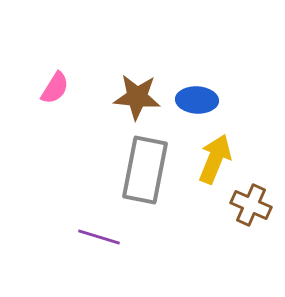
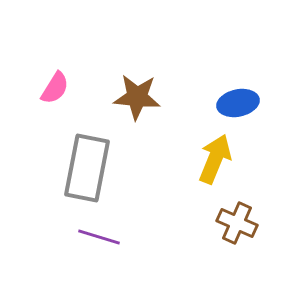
blue ellipse: moved 41 px right, 3 px down; rotated 15 degrees counterclockwise
gray rectangle: moved 58 px left, 2 px up
brown cross: moved 14 px left, 18 px down
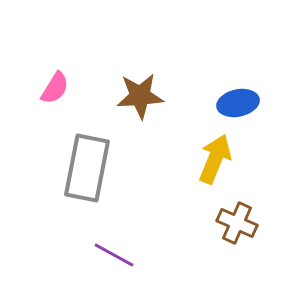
brown star: moved 3 px right, 1 px up; rotated 9 degrees counterclockwise
purple line: moved 15 px right, 18 px down; rotated 12 degrees clockwise
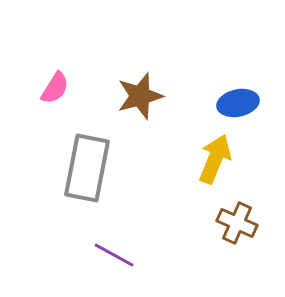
brown star: rotated 12 degrees counterclockwise
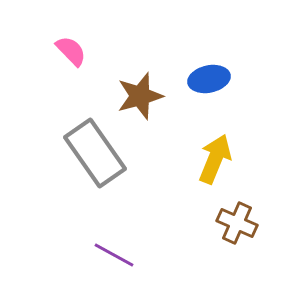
pink semicircle: moved 16 px right, 37 px up; rotated 76 degrees counterclockwise
blue ellipse: moved 29 px left, 24 px up
gray rectangle: moved 8 px right, 15 px up; rotated 46 degrees counterclockwise
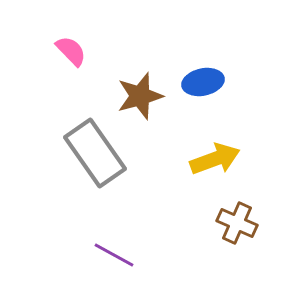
blue ellipse: moved 6 px left, 3 px down
yellow arrow: rotated 48 degrees clockwise
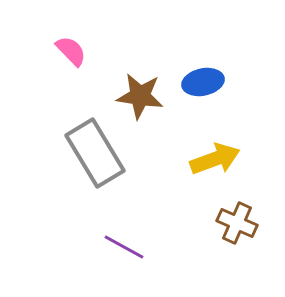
brown star: rotated 24 degrees clockwise
gray rectangle: rotated 4 degrees clockwise
purple line: moved 10 px right, 8 px up
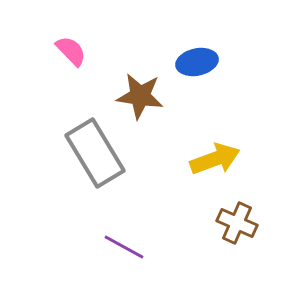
blue ellipse: moved 6 px left, 20 px up
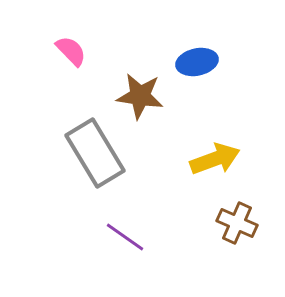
purple line: moved 1 px right, 10 px up; rotated 6 degrees clockwise
